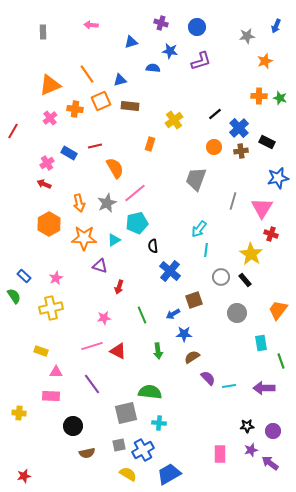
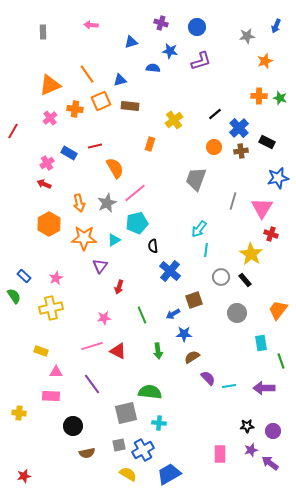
purple triangle at (100, 266): rotated 49 degrees clockwise
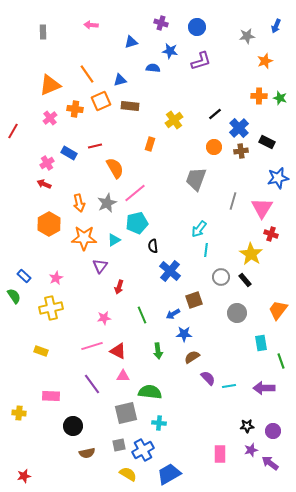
pink triangle at (56, 372): moved 67 px right, 4 px down
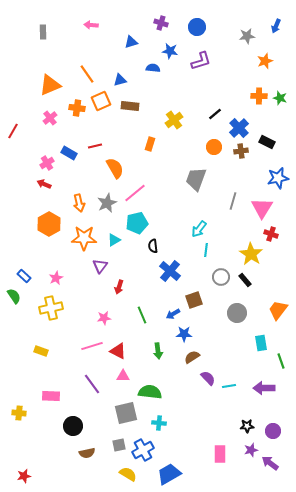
orange cross at (75, 109): moved 2 px right, 1 px up
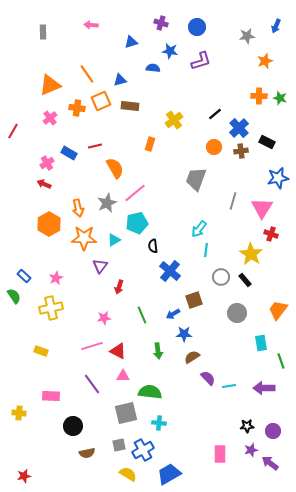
orange arrow at (79, 203): moved 1 px left, 5 px down
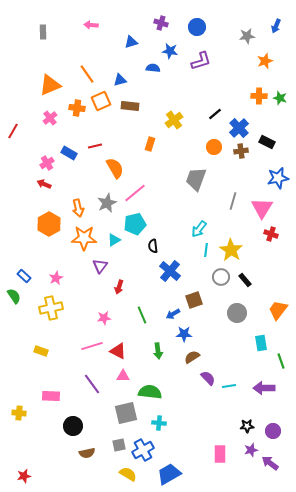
cyan pentagon at (137, 223): moved 2 px left, 1 px down
yellow star at (251, 254): moved 20 px left, 4 px up
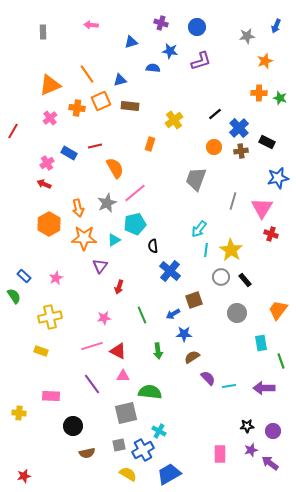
orange cross at (259, 96): moved 3 px up
yellow cross at (51, 308): moved 1 px left, 9 px down
cyan cross at (159, 423): moved 8 px down; rotated 24 degrees clockwise
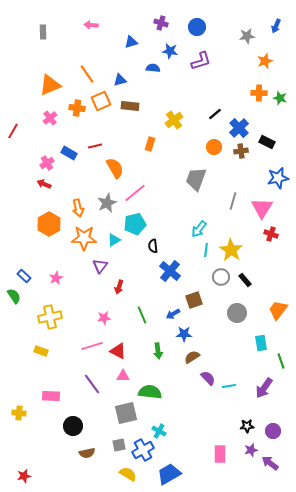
purple arrow at (264, 388): rotated 55 degrees counterclockwise
